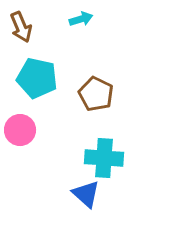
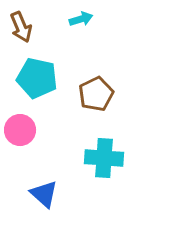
brown pentagon: rotated 20 degrees clockwise
blue triangle: moved 42 px left
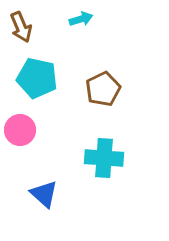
brown pentagon: moved 7 px right, 5 px up
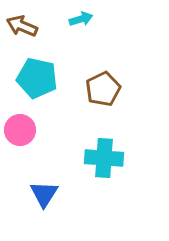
brown arrow: moved 1 px right, 1 px up; rotated 136 degrees clockwise
blue triangle: rotated 20 degrees clockwise
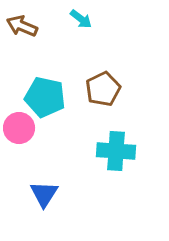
cyan arrow: rotated 55 degrees clockwise
cyan pentagon: moved 8 px right, 19 px down
pink circle: moved 1 px left, 2 px up
cyan cross: moved 12 px right, 7 px up
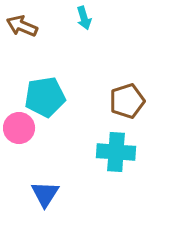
cyan arrow: moved 3 px right, 1 px up; rotated 35 degrees clockwise
brown pentagon: moved 24 px right, 12 px down; rotated 8 degrees clockwise
cyan pentagon: rotated 21 degrees counterclockwise
cyan cross: moved 1 px down
blue triangle: moved 1 px right
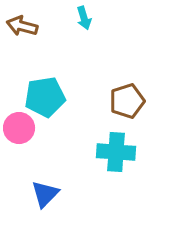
brown arrow: rotated 8 degrees counterclockwise
blue triangle: rotated 12 degrees clockwise
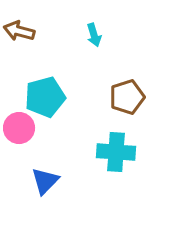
cyan arrow: moved 10 px right, 17 px down
brown arrow: moved 3 px left, 5 px down
cyan pentagon: rotated 6 degrees counterclockwise
brown pentagon: moved 4 px up
blue triangle: moved 13 px up
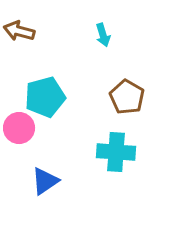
cyan arrow: moved 9 px right
brown pentagon: rotated 24 degrees counterclockwise
blue triangle: rotated 12 degrees clockwise
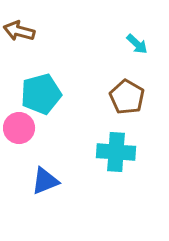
cyan arrow: moved 34 px right, 9 px down; rotated 30 degrees counterclockwise
cyan pentagon: moved 4 px left, 3 px up
blue triangle: rotated 12 degrees clockwise
